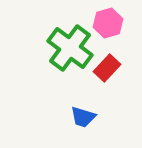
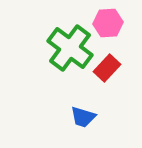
pink hexagon: rotated 12 degrees clockwise
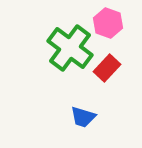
pink hexagon: rotated 24 degrees clockwise
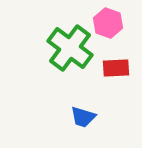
red rectangle: moved 9 px right; rotated 44 degrees clockwise
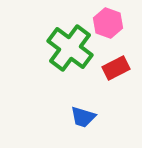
red rectangle: rotated 24 degrees counterclockwise
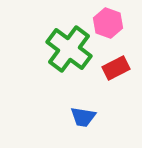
green cross: moved 1 px left, 1 px down
blue trapezoid: rotated 8 degrees counterclockwise
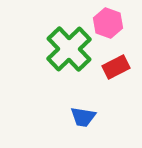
green cross: rotated 9 degrees clockwise
red rectangle: moved 1 px up
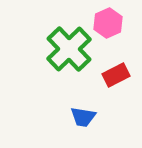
pink hexagon: rotated 16 degrees clockwise
red rectangle: moved 8 px down
